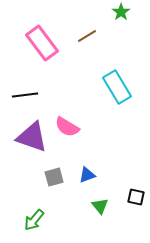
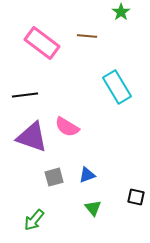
brown line: rotated 36 degrees clockwise
pink rectangle: rotated 16 degrees counterclockwise
green triangle: moved 7 px left, 2 px down
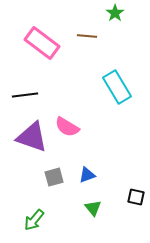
green star: moved 6 px left, 1 px down
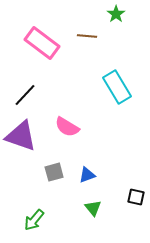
green star: moved 1 px right, 1 px down
black line: rotated 40 degrees counterclockwise
purple triangle: moved 11 px left, 1 px up
gray square: moved 5 px up
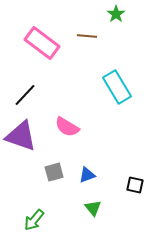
black square: moved 1 px left, 12 px up
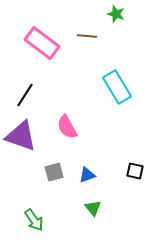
green star: rotated 18 degrees counterclockwise
black line: rotated 10 degrees counterclockwise
pink semicircle: rotated 30 degrees clockwise
black square: moved 14 px up
green arrow: rotated 75 degrees counterclockwise
